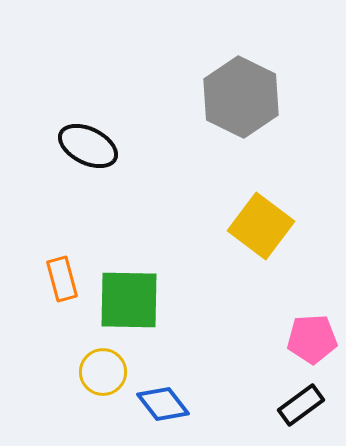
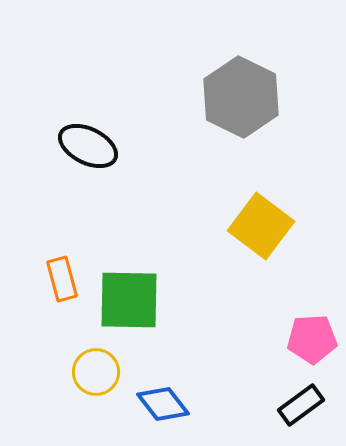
yellow circle: moved 7 px left
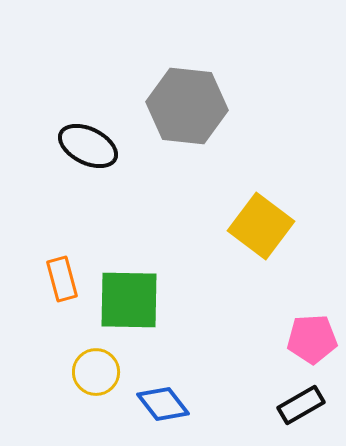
gray hexagon: moved 54 px left, 9 px down; rotated 20 degrees counterclockwise
black rectangle: rotated 6 degrees clockwise
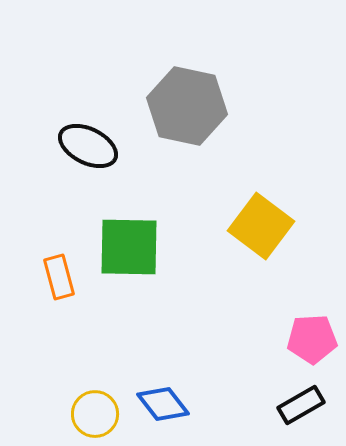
gray hexagon: rotated 6 degrees clockwise
orange rectangle: moved 3 px left, 2 px up
green square: moved 53 px up
yellow circle: moved 1 px left, 42 px down
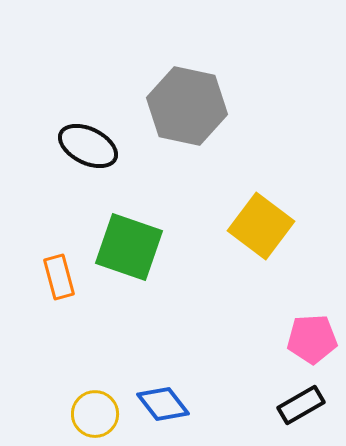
green square: rotated 18 degrees clockwise
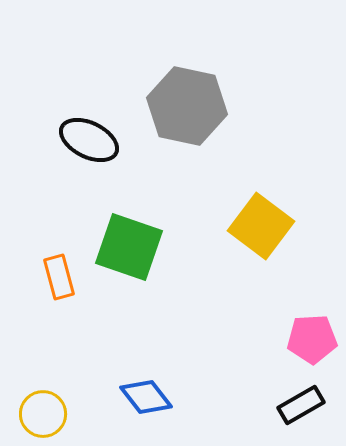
black ellipse: moved 1 px right, 6 px up
blue diamond: moved 17 px left, 7 px up
yellow circle: moved 52 px left
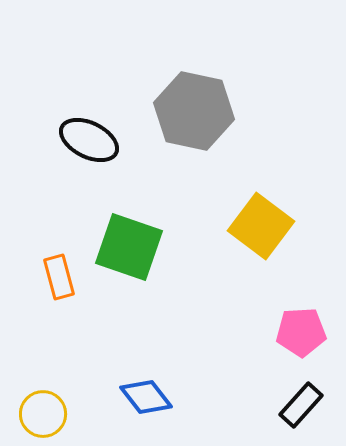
gray hexagon: moved 7 px right, 5 px down
pink pentagon: moved 11 px left, 7 px up
black rectangle: rotated 18 degrees counterclockwise
